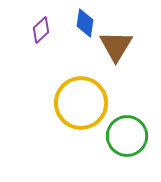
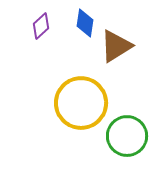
purple diamond: moved 4 px up
brown triangle: rotated 27 degrees clockwise
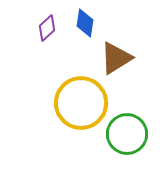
purple diamond: moved 6 px right, 2 px down
brown triangle: moved 12 px down
green circle: moved 2 px up
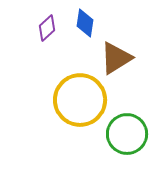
yellow circle: moved 1 px left, 3 px up
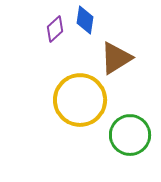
blue diamond: moved 3 px up
purple diamond: moved 8 px right, 1 px down
green circle: moved 3 px right, 1 px down
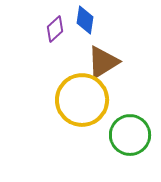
brown triangle: moved 13 px left, 4 px down
yellow circle: moved 2 px right
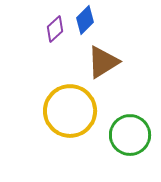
blue diamond: rotated 36 degrees clockwise
yellow circle: moved 12 px left, 11 px down
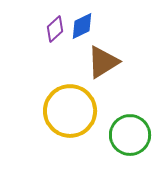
blue diamond: moved 3 px left, 6 px down; rotated 20 degrees clockwise
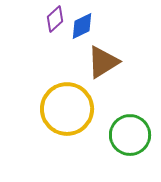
purple diamond: moved 10 px up
yellow circle: moved 3 px left, 2 px up
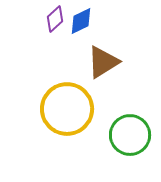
blue diamond: moved 1 px left, 5 px up
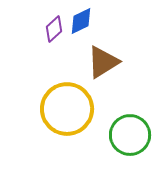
purple diamond: moved 1 px left, 10 px down
